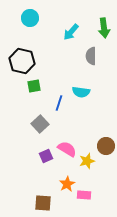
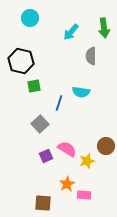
black hexagon: moved 1 px left
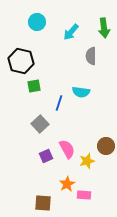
cyan circle: moved 7 px right, 4 px down
pink semicircle: rotated 30 degrees clockwise
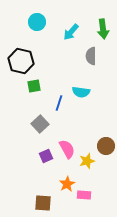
green arrow: moved 1 px left, 1 px down
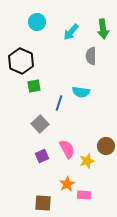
black hexagon: rotated 10 degrees clockwise
purple square: moved 4 px left
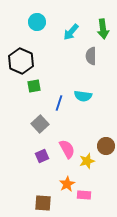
cyan semicircle: moved 2 px right, 4 px down
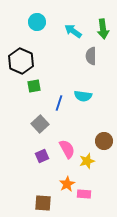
cyan arrow: moved 2 px right, 1 px up; rotated 84 degrees clockwise
brown circle: moved 2 px left, 5 px up
pink rectangle: moved 1 px up
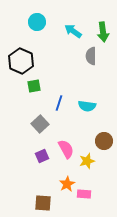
green arrow: moved 3 px down
cyan semicircle: moved 4 px right, 10 px down
pink semicircle: moved 1 px left
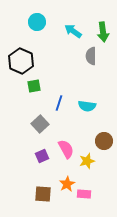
brown square: moved 9 px up
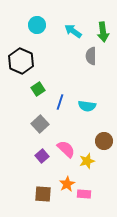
cyan circle: moved 3 px down
green square: moved 4 px right, 3 px down; rotated 24 degrees counterclockwise
blue line: moved 1 px right, 1 px up
pink semicircle: rotated 18 degrees counterclockwise
purple square: rotated 16 degrees counterclockwise
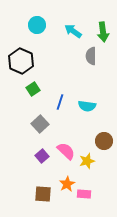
green square: moved 5 px left
pink semicircle: moved 2 px down
